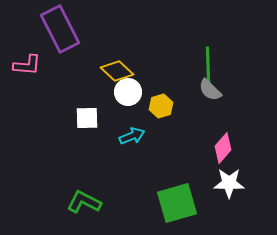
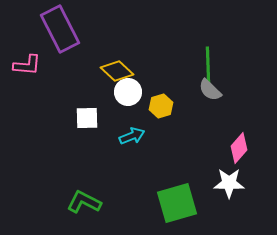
pink diamond: moved 16 px right
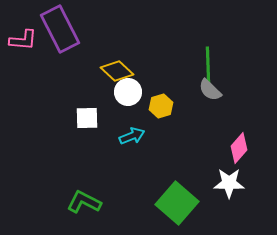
pink L-shape: moved 4 px left, 25 px up
green square: rotated 33 degrees counterclockwise
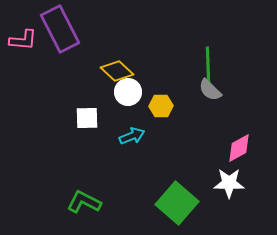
yellow hexagon: rotated 15 degrees clockwise
pink diamond: rotated 20 degrees clockwise
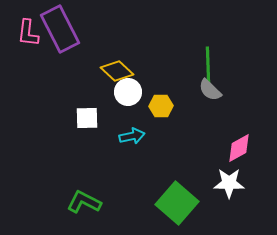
pink L-shape: moved 5 px right, 7 px up; rotated 92 degrees clockwise
cyan arrow: rotated 10 degrees clockwise
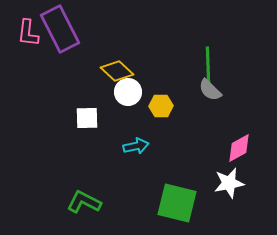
cyan arrow: moved 4 px right, 10 px down
white star: rotated 12 degrees counterclockwise
green square: rotated 27 degrees counterclockwise
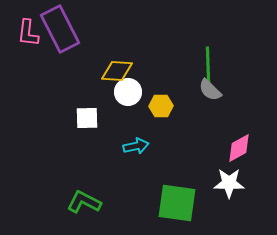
yellow diamond: rotated 40 degrees counterclockwise
white star: rotated 12 degrees clockwise
green square: rotated 6 degrees counterclockwise
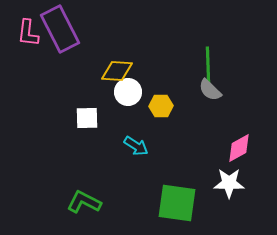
cyan arrow: rotated 45 degrees clockwise
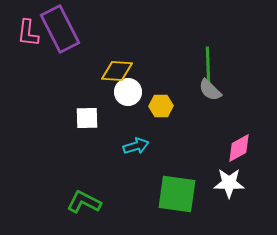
cyan arrow: rotated 50 degrees counterclockwise
green square: moved 9 px up
